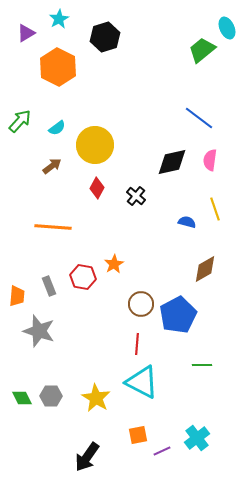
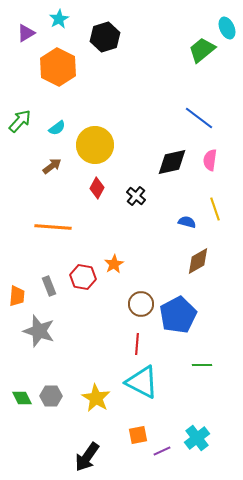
brown diamond: moved 7 px left, 8 px up
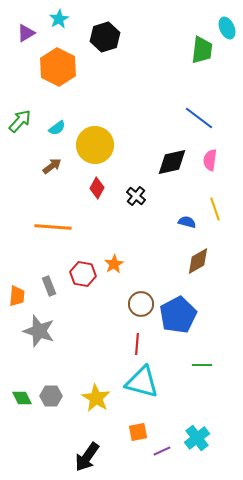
green trapezoid: rotated 136 degrees clockwise
red hexagon: moved 3 px up
cyan triangle: rotated 12 degrees counterclockwise
orange square: moved 3 px up
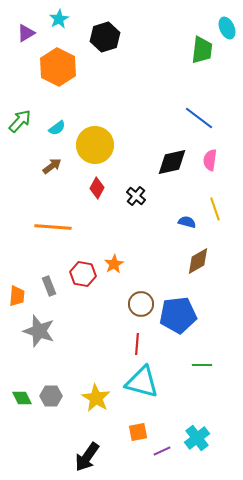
blue pentagon: rotated 21 degrees clockwise
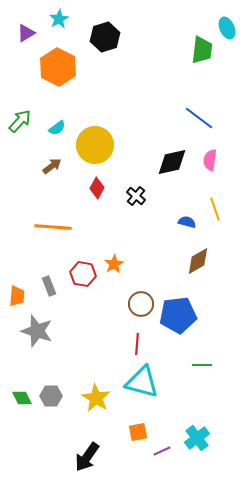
gray star: moved 2 px left
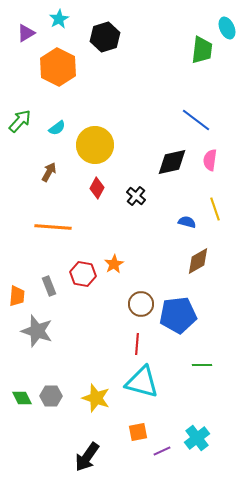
blue line: moved 3 px left, 2 px down
brown arrow: moved 3 px left, 6 px down; rotated 24 degrees counterclockwise
yellow star: rotated 12 degrees counterclockwise
